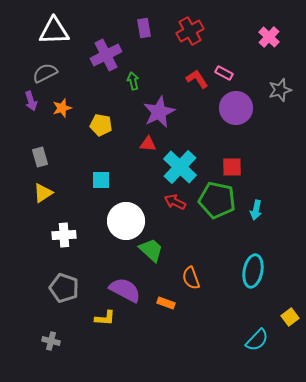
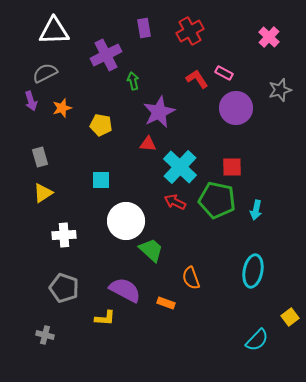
gray cross: moved 6 px left, 6 px up
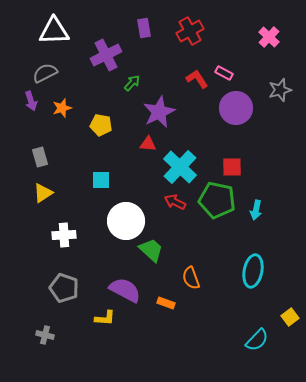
green arrow: moved 1 px left, 2 px down; rotated 54 degrees clockwise
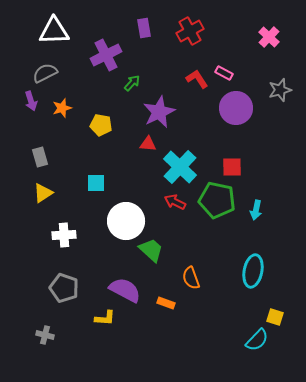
cyan square: moved 5 px left, 3 px down
yellow square: moved 15 px left; rotated 36 degrees counterclockwise
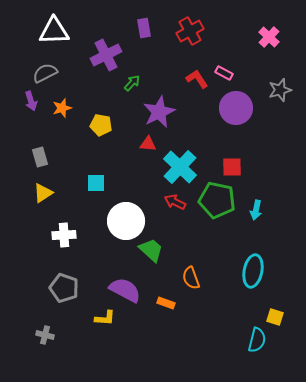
cyan semicircle: rotated 30 degrees counterclockwise
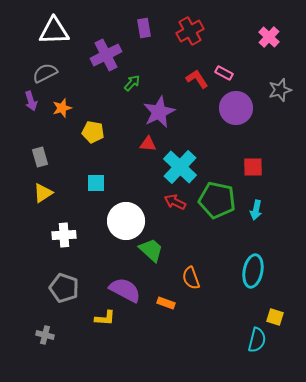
yellow pentagon: moved 8 px left, 7 px down
red square: moved 21 px right
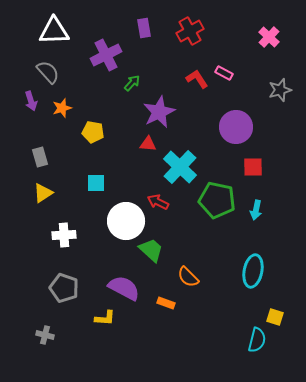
gray semicircle: moved 3 px right, 1 px up; rotated 75 degrees clockwise
purple circle: moved 19 px down
red arrow: moved 17 px left
orange semicircle: moved 3 px left, 1 px up; rotated 25 degrees counterclockwise
purple semicircle: moved 1 px left, 2 px up
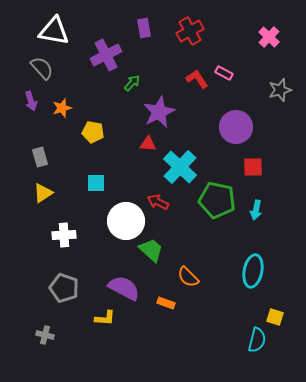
white triangle: rotated 12 degrees clockwise
gray semicircle: moved 6 px left, 4 px up
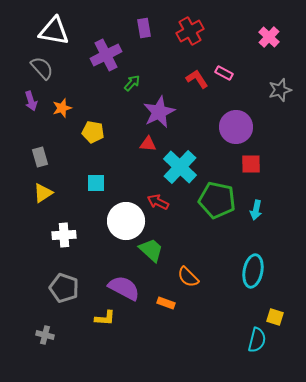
red square: moved 2 px left, 3 px up
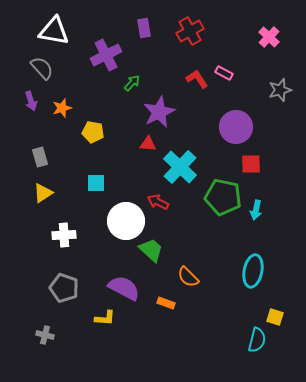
green pentagon: moved 6 px right, 3 px up
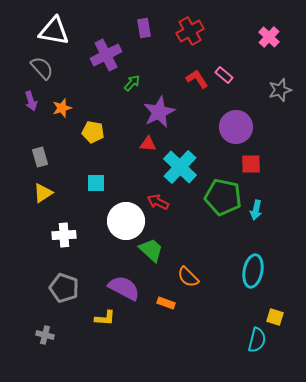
pink rectangle: moved 2 px down; rotated 12 degrees clockwise
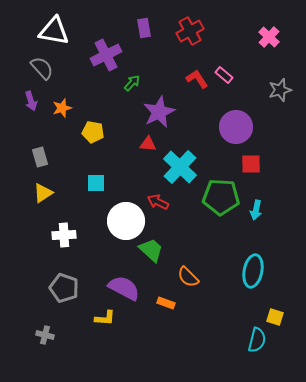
green pentagon: moved 2 px left; rotated 9 degrees counterclockwise
